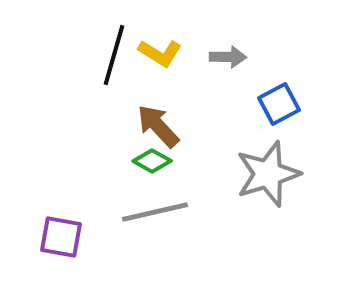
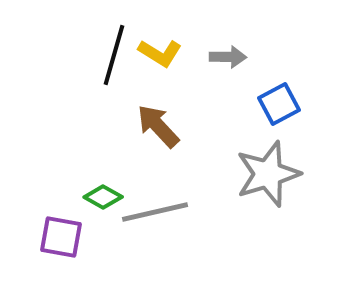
green diamond: moved 49 px left, 36 px down
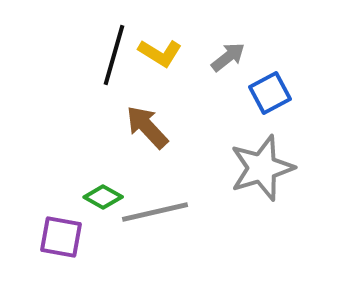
gray arrow: rotated 39 degrees counterclockwise
blue square: moved 9 px left, 11 px up
brown arrow: moved 11 px left, 1 px down
gray star: moved 6 px left, 6 px up
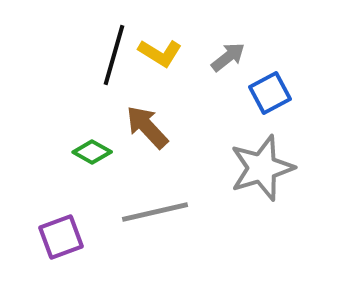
green diamond: moved 11 px left, 45 px up
purple square: rotated 30 degrees counterclockwise
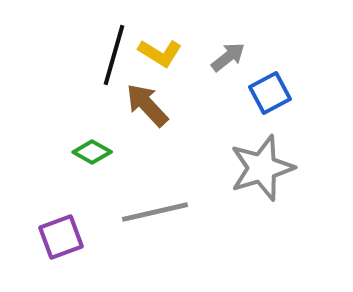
brown arrow: moved 22 px up
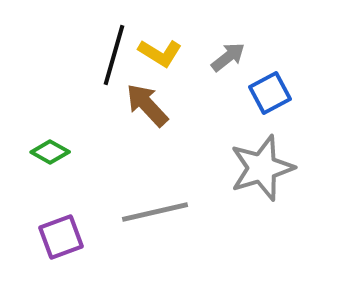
green diamond: moved 42 px left
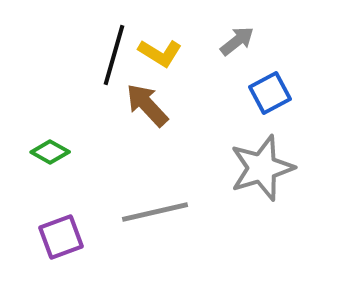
gray arrow: moved 9 px right, 16 px up
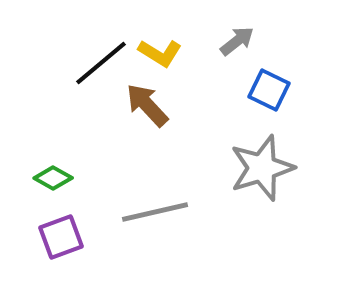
black line: moved 13 px left, 8 px down; rotated 34 degrees clockwise
blue square: moved 1 px left, 3 px up; rotated 36 degrees counterclockwise
green diamond: moved 3 px right, 26 px down
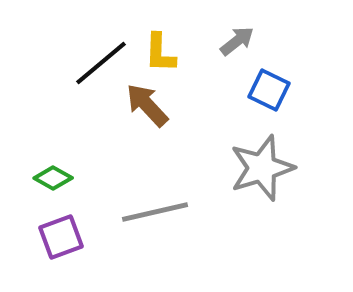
yellow L-shape: rotated 60 degrees clockwise
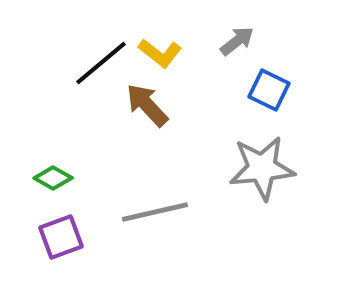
yellow L-shape: rotated 54 degrees counterclockwise
gray star: rotated 12 degrees clockwise
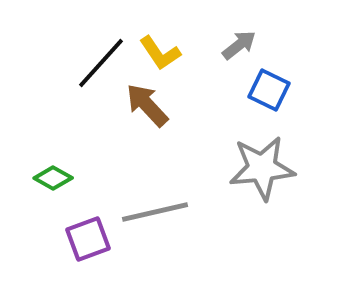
gray arrow: moved 2 px right, 4 px down
yellow L-shape: rotated 18 degrees clockwise
black line: rotated 8 degrees counterclockwise
purple square: moved 27 px right, 2 px down
